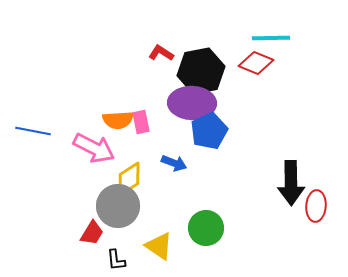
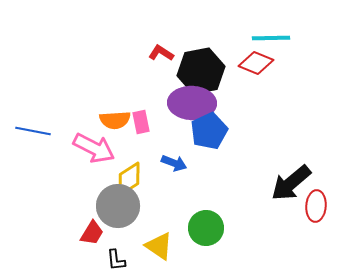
orange semicircle: moved 3 px left
black arrow: rotated 51 degrees clockwise
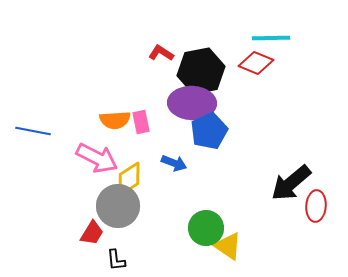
pink arrow: moved 3 px right, 10 px down
yellow triangle: moved 69 px right
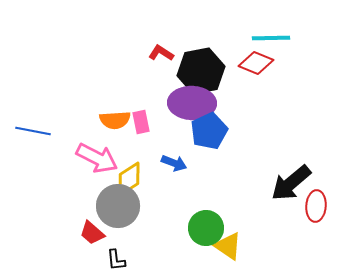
red trapezoid: rotated 100 degrees clockwise
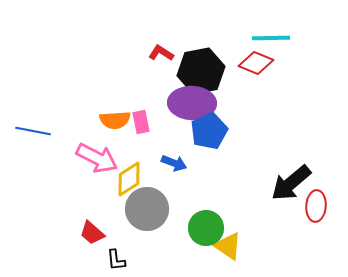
gray circle: moved 29 px right, 3 px down
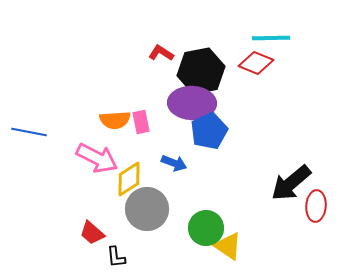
blue line: moved 4 px left, 1 px down
black L-shape: moved 3 px up
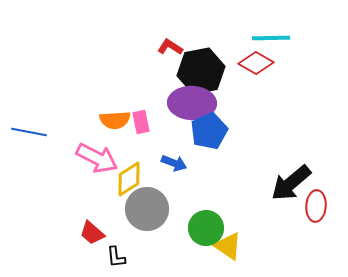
red L-shape: moved 9 px right, 6 px up
red diamond: rotated 8 degrees clockwise
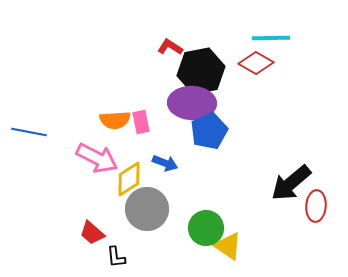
blue arrow: moved 9 px left
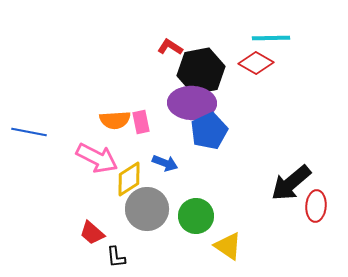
green circle: moved 10 px left, 12 px up
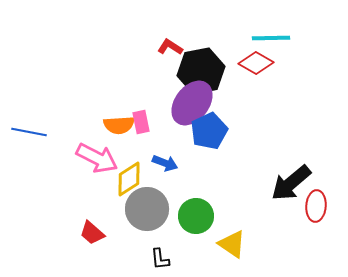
purple ellipse: rotated 54 degrees counterclockwise
orange semicircle: moved 4 px right, 5 px down
yellow triangle: moved 4 px right, 2 px up
black L-shape: moved 44 px right, 2 px down
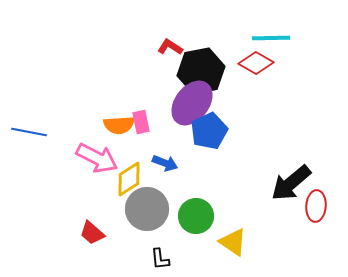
yellow triangle: moved 1 px right, 2 px up
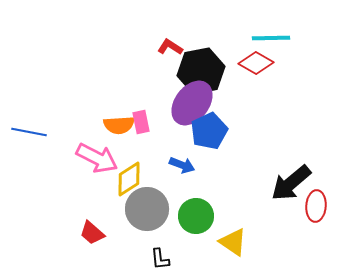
blue arrow: moved 17 px right, 2 px down
